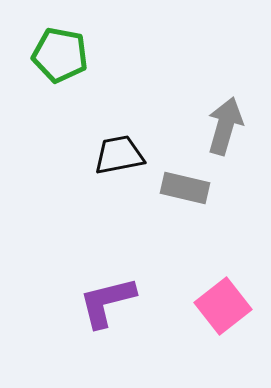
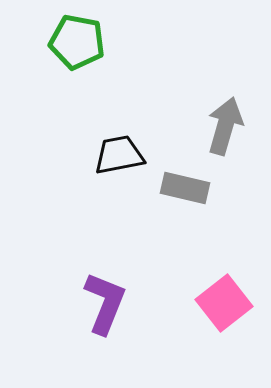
green pentagon: moved 17 px right, 13 px up
purple L-shape: moved 2 px left, 1 px down; rotated 126 degrees clockwise
pink square: moved 1 px right, 3 px up
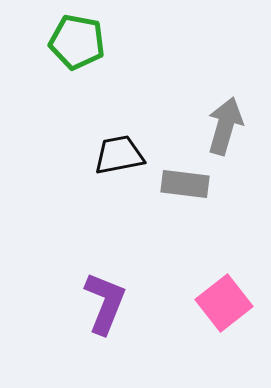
gray rectangle: moved 4 px up; rotated 6 degrees counterclockwise
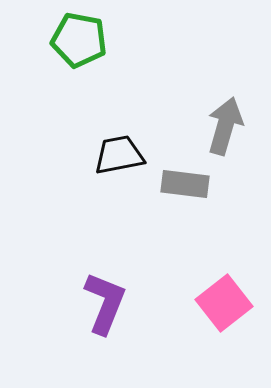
green pentagon: moved 2 px right, 2 px up
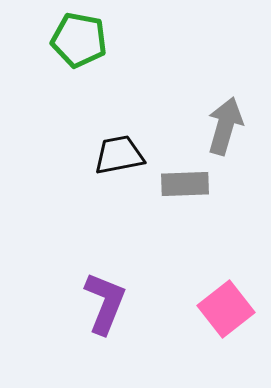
gray rectangle: rotated 9 degrees counterclockwise
pink square: moved 2 px right, 6 px down
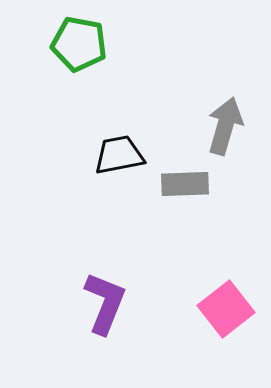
green pentagon: moved 4 px down
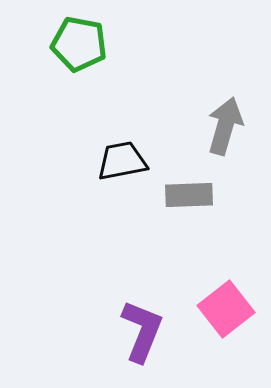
black trapezoid: moved 3 px right, 6 px down
gray rectangle: moved 4 px right, 11 px down
purple L-shape: moved 37 px right, 28 px down
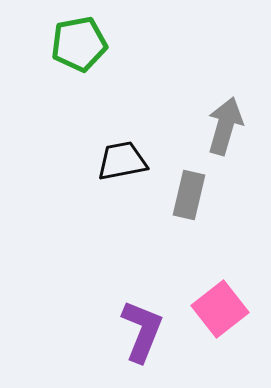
green pentagon: rotated 22 degrees counterclockwise
gray rectangle: rotated 75 degrees counterclockwise
pink square: moved 6 px left
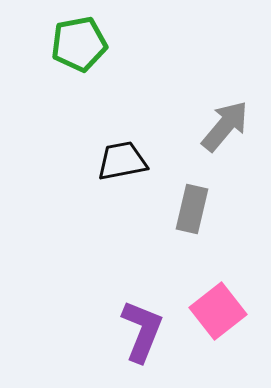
gray arrow: rotated 24 degrees clockwise
gray rectangle: moved 3 px right, 14 px down
pink square: moved 2 px left, 2 px down
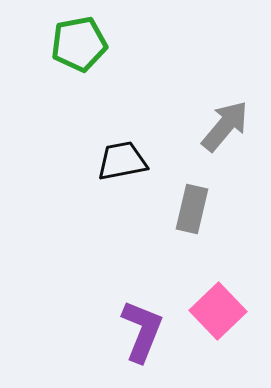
pink square: rotated 6 degrees counterclockwise
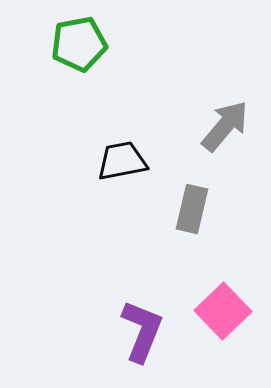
pink square: moved 5 px right
